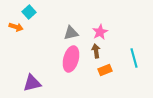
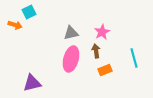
cyan square: rotated 16 degrees clockwise
orange arrow: moved 1 px left, 2 px up
pink star: moved 2 px right
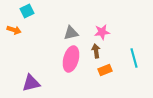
cyan square: moved 2 px left, 1 px up
orange arrow: moved 1 px left, 5 px down
pink star: rotated 21 degrees clockwise
purple triangle: moved 1 px left
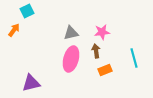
orange arrow: rotated 72 degrees counterclockwise
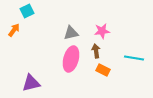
pink star: moved 1 px up
cyan line: rotated 66 degrees counterclockwise
orange rectangle: moved 2 px left; rotated 48 degrees clockwise
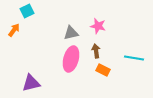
pink star: moved 4 px left, 5 px up; rotated 21 degrees clockwise
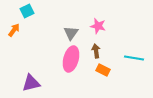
gray triangle: rotated 42 degrees counterclockwise
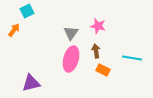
cyan line: moved 2 px left
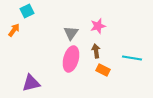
pink star: rotated 28 degrees counterclockwise
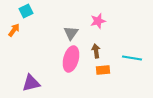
cyan square: moved 1 px left
pink star: moved 5 px up
orange rectangle: rotated 32 degrees counterclockwise
